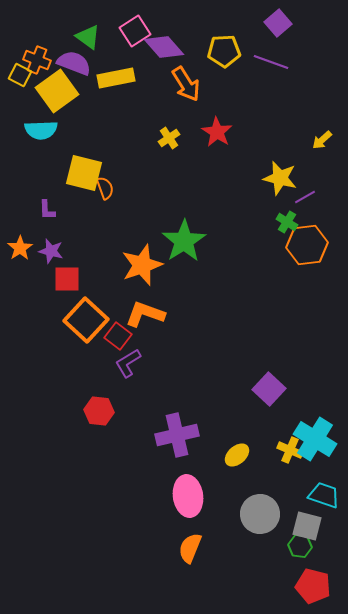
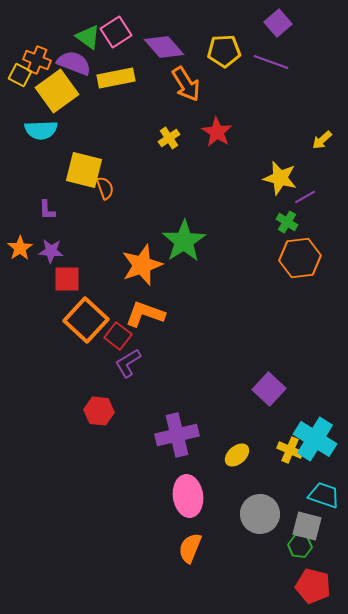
pink square at (135, 31): moved 19 px left, 1 px down
yellow square at (84, 173): moved 3 px up
orange hexagon at (307, 245): moved 7 px left, 13 px down
purple star at (51, 251): rotated 10 degrees counterclockwise
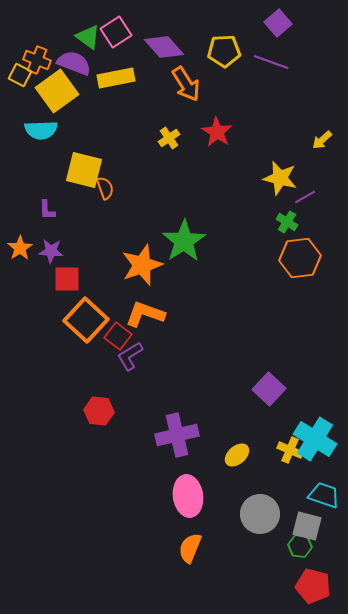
purple L-shape at (128, 363): moved 2 px right, 7 px up
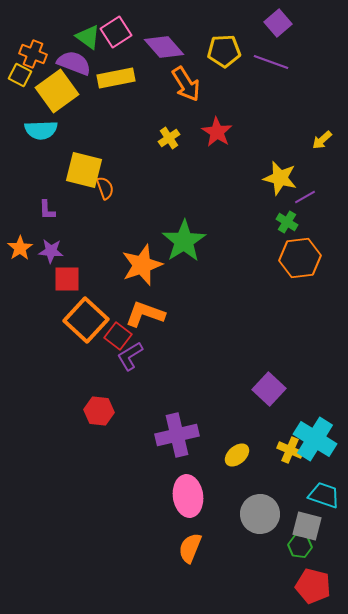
orange cross at (37, 60): moved 4 px left, 6 px up
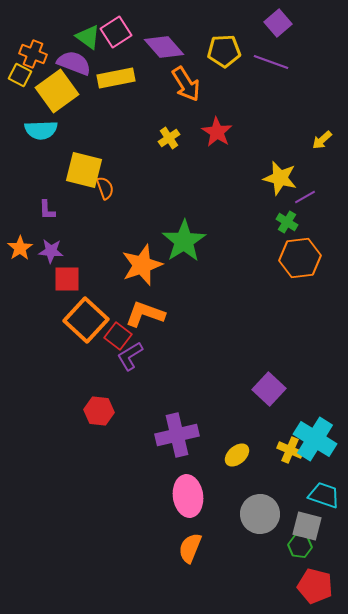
red pentagon at (313, 586): moved 2 px right
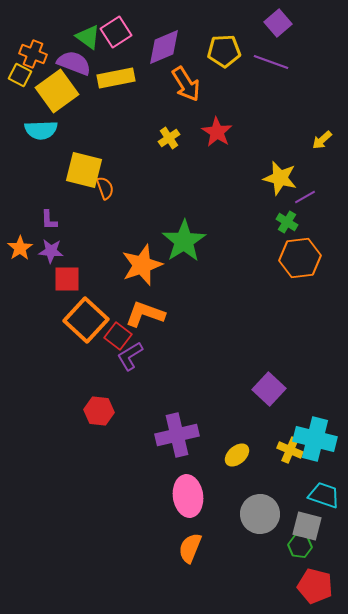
purple diamond at (164, 47): rotated 72 degrees counterclockwise
purple L-shape at (47, 210): moved 2 px right, 10 px down
cyan cross at (315, 439): rotated 18 degrees counterclockwise
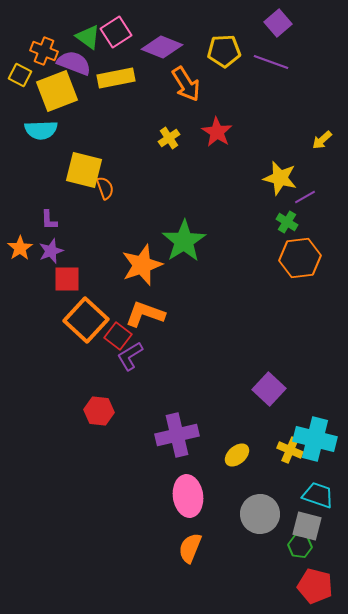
purple diamond at (164, 47): moved 2 px left; rotated 45 degrees clockwise
orange cross at (33, 54): moved 11 px right, 3 px up
yellow square at (57, 91): rotated 15 degrees clockwise
purple star at (51, 251): rotated 25 degrees counterclockwise
cyan trapezoid at (324, 495): moved 6 px left
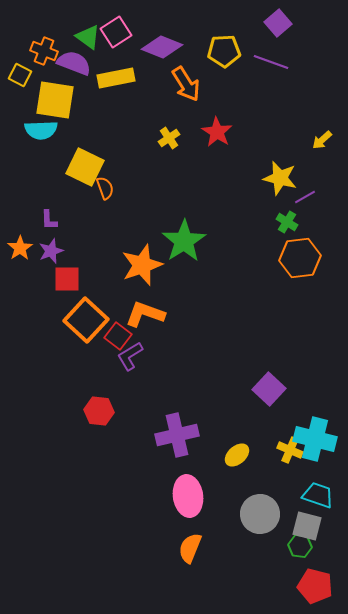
yellow square at (57, 91): moved 2 px left, 9 px down; rotated 30 degrees clockwise
yellow square at (84, 170): moved 1 px right, 3 px up; rotated 12 degrees clockwise
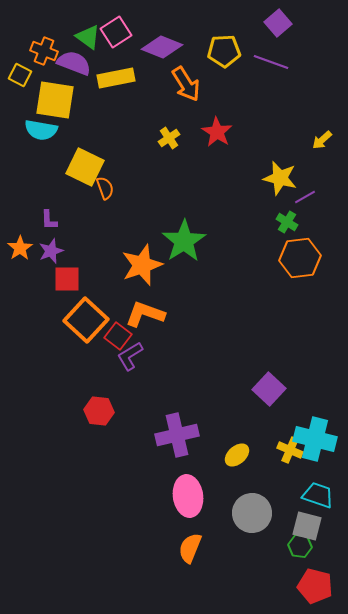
cyan semicircle at (41, 130): rotated 12 degrees clockwise
gray circle at (260, 514): moved 8 px left, 1 px up
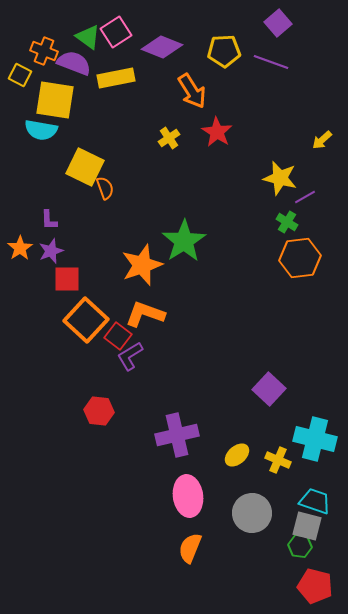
orange arrow at (186, 84): moved 6 px right, 7 px down
yellow cross at (290, 450): moved 12 px left, 10 px down
cyan trapezoid at (318, 495): moved 3 px left, 6 px down
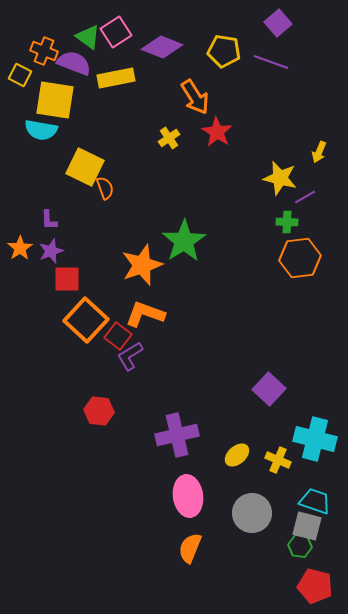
yellow pentagon at (224, 51): rotated 12 degrees clockwise
orange arrow at (192, 91): moved 3 px right, 6 px down
yellow arrow at (322, 140): moved 3 px left, 12 px down; rotated 25 degrees counterclockwise
green cross at (287, 222): rotated 30 degrees counterclockwise
